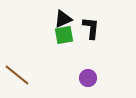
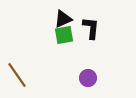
brown line: rotated 16 degrees clockwise
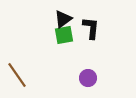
black triangle: rotated 12 degrees counterclockwise
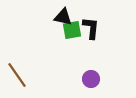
black triangle: moved 2 px up; rotated 48 degrees clockwise
green square: moved 8 px right, 5 px up
purple circle: moved 3 px right, 1 px down
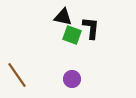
green square: moved 5 px down; rotated 30 degrees clockwise
purple circle: moved 19 px left
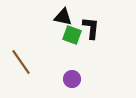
brown line: moved 4 px right, 13 px up
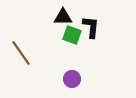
black triangle: rotated 12 degrees counterclockwise
black L-shape: moved 1 px up
brown line: moved 9 px up
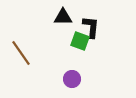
green square: moved 8 px right, 6 px down
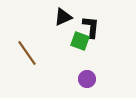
black triangle: rotated 24 degrees counterclockwise
brown line: moved 6 px right
purple circle: moved 15 px right
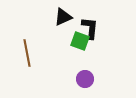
black L-shape: moved 1 px left, 1 px down
brown line: rotated 24 degrees clockwise
purple circle: moved 2 px left
